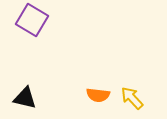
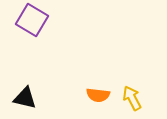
yellow arrow: rotated 15 degrees clockwise
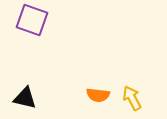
purple square: rotated 12 degrees counterclockwise
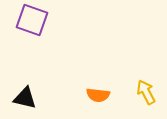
yellow arrow: moved 14 px right, 6 px up
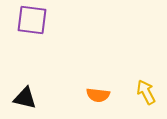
purple square: rotated 12 degrees counterclockwise
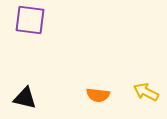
purple square: moved 2 px left
yellow arrow: rotated 35 degrees counterclockwise
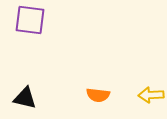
yellow arrow: moved 5 px right, 3 px down; rotated 30 degrees counterclockwise
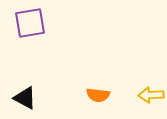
purple square: moved 3 px down; rotated 16 degrees counterclockwise
black triangle: rotated 15 degrees clockwise
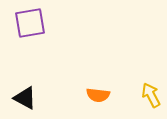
yellow arrow: rotated 65 degrees clockwise
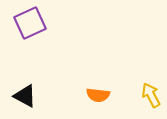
purple square: rotated 16 degrees counterclockwise
black triangle: moved 2 px up
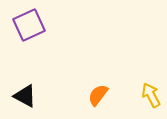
purple square: moved 1 px left, 2 px down
orange semicircle: rotated 120 degrees clockwise
